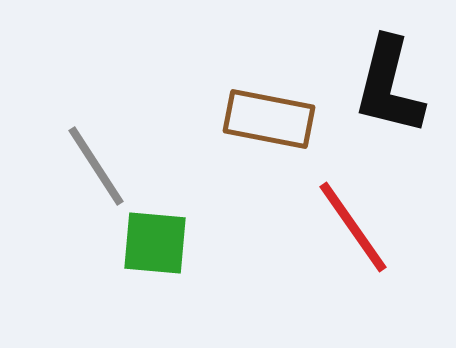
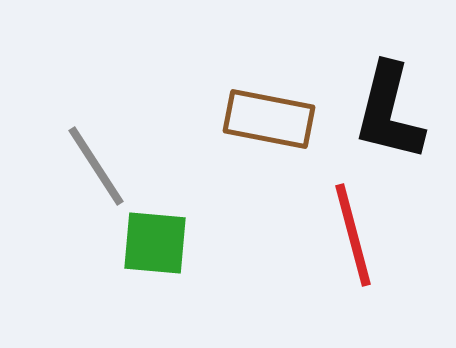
black L-shape: moved 26 px down
red line: moved 8 px down; rotated 20 degrees clockwise
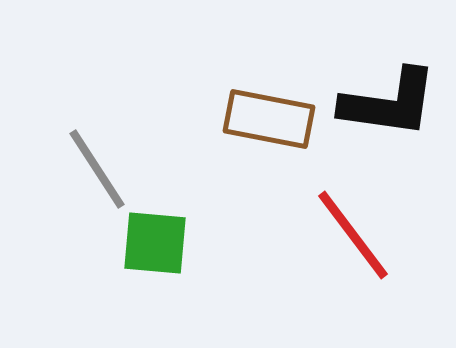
black L-shape: moved 9 px up; rotated 96 degrees counterclockwise
gray line: moved 1 px right, 3 px down
red line: rotated 22 degrees counterclockwise
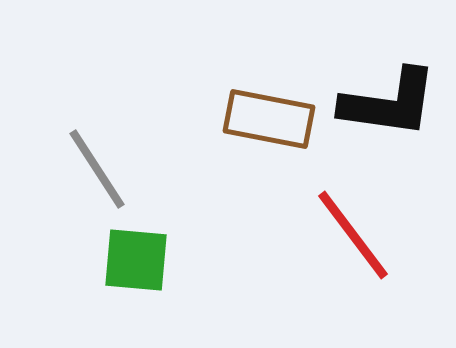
green square: moved 19 px left, 17 px down
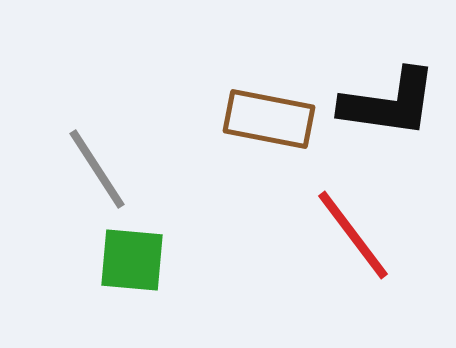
green square: moved 4 px left
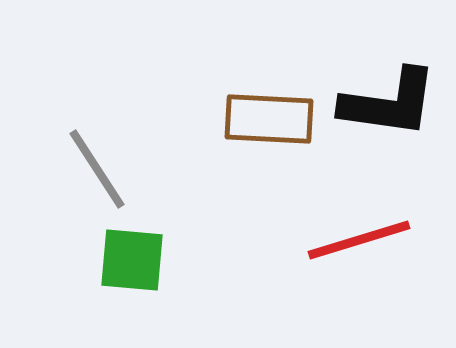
brown rectangle: rotated 8 degrees counterclockwise
red line: moved 6 px right, 5 px down; rotated 70 degrees counterclockwise
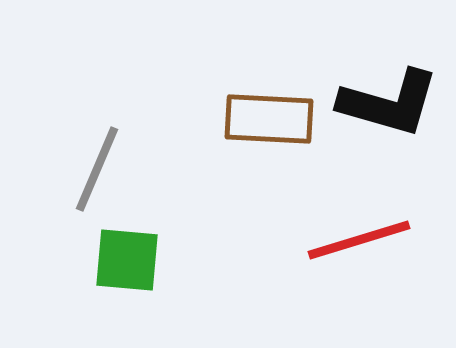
black L-shape: rotated 8 degrees clockwise
gray line: rotated 56 degrees clockwise
green square: moved 5 px left
